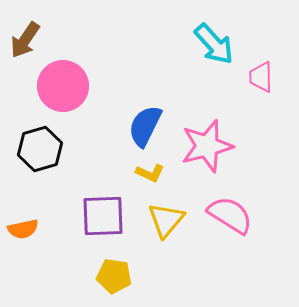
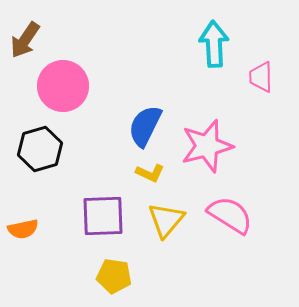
cyan arrow: rotated 141 degrees counterclockwise
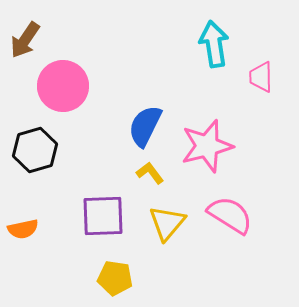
cyan arrow: rotated 6 degrees counterclockwise
black hexagon: moved 5 px left, 1 px down
yellow L-shape: rotated 152 degrees counterclockwise
yellow triangle: moved 1 px right, 3 px down
yellow pentagon: moved 1 px right, 2 px down
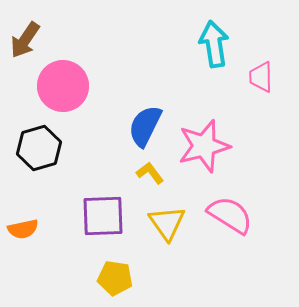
pink star: moved 3 px left
black hexagon: moved 4 px right, 2 px up
yellow triangle: rotated 15 degrees counterclockwise
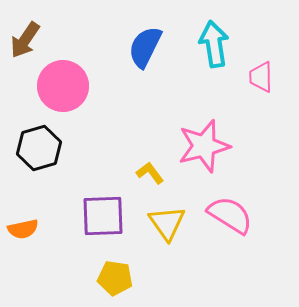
blue semicircle: moved 79 px up
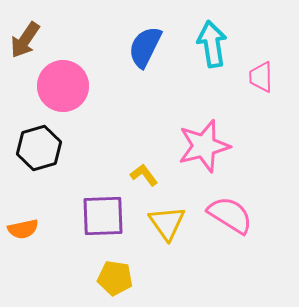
cyan arrow: moved 2 px left
yellow L-shape: moved 6 px left, 2 px down
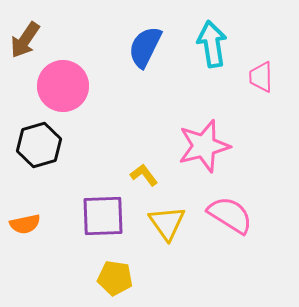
black hexagon: moved 3 px up
orange semicircle: moved 2 px right, 5 px up
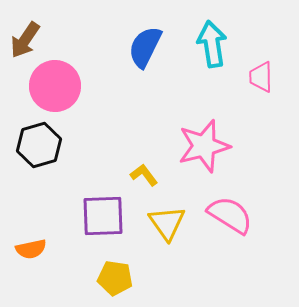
pink circle: moved 8 px left
orange semicircle: moved 6 px right, 25 px down
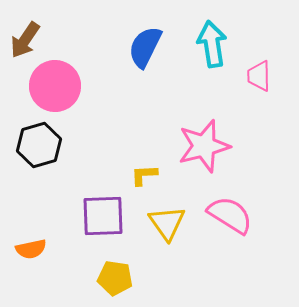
pink trapezoid: moved 2 px left, 1 px up
yellow L-shape: rotated 56 degrees counterclockwise
